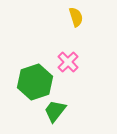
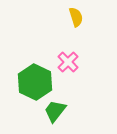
green hexagon: rotated 16 degrees counterclockwise
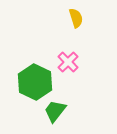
yellow semicircle: moved 1 px down
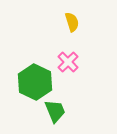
yellow semicircle: moved 4 px left, 4 px down
green trapezoid: rotated 120 degrees clockwise
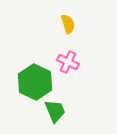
yellow semicircle: moved 4 px left, 2 px down
pink cross: rotated 20 degrees counterclockwise
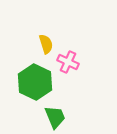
yellow semicircle: moved 22 px left, 20 px down
green trapezoid: moved 6 px down
